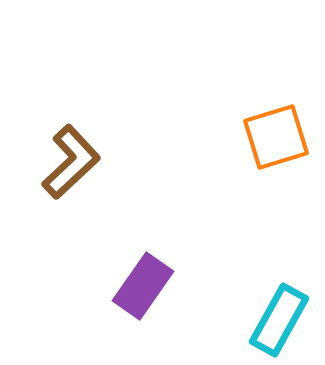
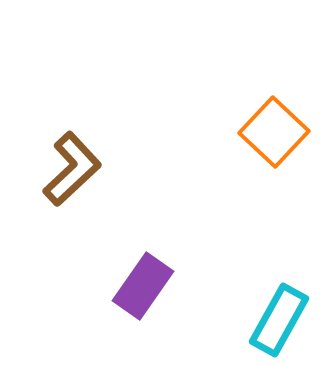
orange square: moved 2 px left, 5 px up; rotated 30 degrees counterclockwise
brown L-shape: moved 1 px right, 7 px down
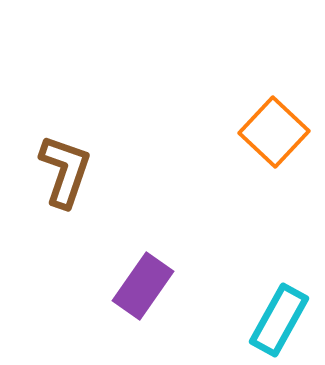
brown L-shape: moved 7 px left, 2 px down; rotated 28 degrees counterclockwise
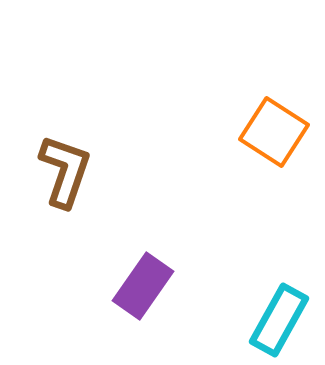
orange square: rotated 10 degrees counterclockwise
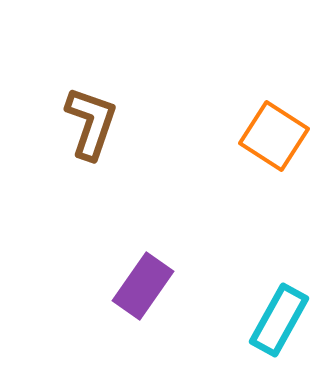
orange square: moved 4 px down
brown L-shape: moved 26 px right, 48 px up
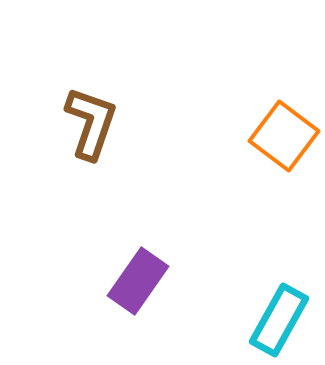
orange square: moved 10 px right; rotated 4 degrees clockwise
purple rectangle: moved 5 px left, 5 px up
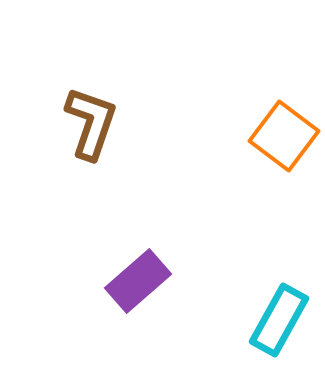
purple rectangle: rotated 14 degrees clockwise
